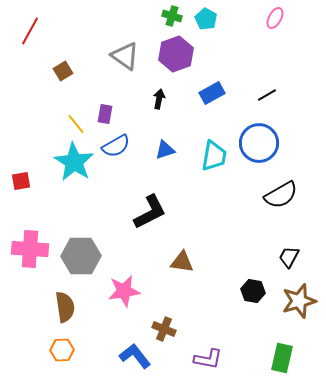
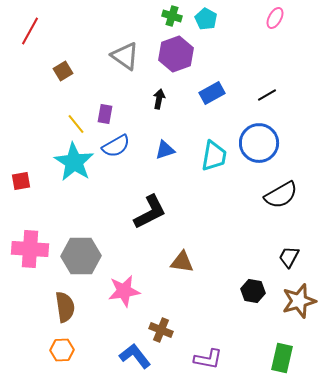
brown cross: moved 3 px left, 1 px down
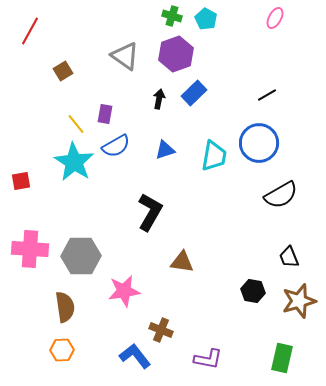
blue rectangle: moved 18 px left; rotated 15 degrees counterclockwise
black L-shape: rotated 33 degrees counterclockwise
black trapezoid: rotated 50 degrees counterclockwise
